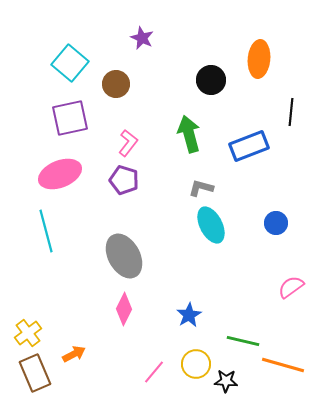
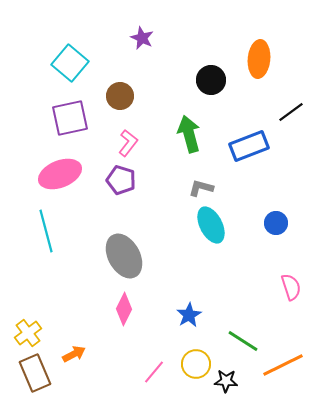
brown circle: moved 4 px right, 12 px down
black line: rotated 48 degrees clockwise
purple pentagon: moved 3 px left
pink semicircle: rotated 108 degrees clockwise
green line: rotated 20 degrees clockwise
orange line: rotated 42 degrees counterclockwise
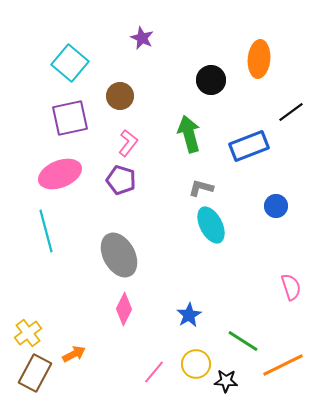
blue circle: moved 17 px up
gray ellipse: moved 5 px left, 1 px up
brown rectangle: rotated 51 degrees clockwise
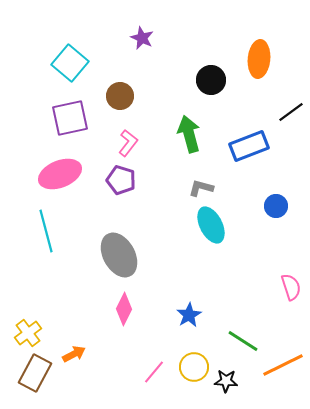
yellow circle: moved 2 px left, 3 px down
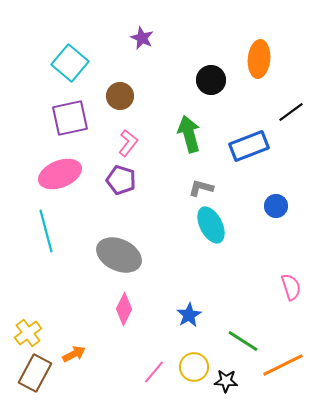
gray ellipse: rotated 36 degrees counterclockwise
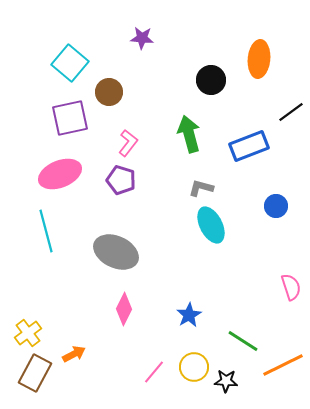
purple star: rotated 20 degrees counterclockwise
brown circle: moved 11 px left, 4 px up
gray ellipse: moved 3 px left, 3 px up
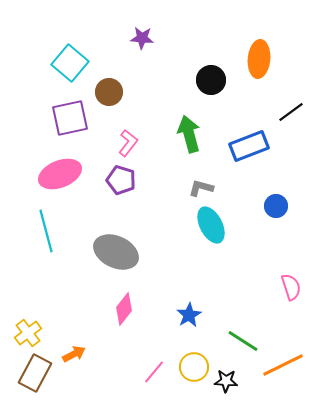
pink diamond: rotated 12 degrees clockwise
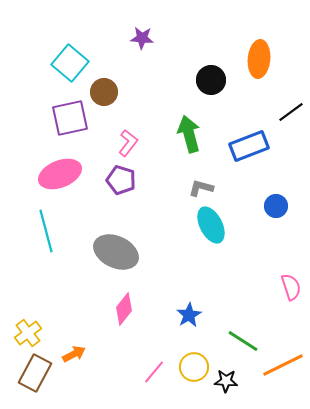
brown circle: moved 5 px left
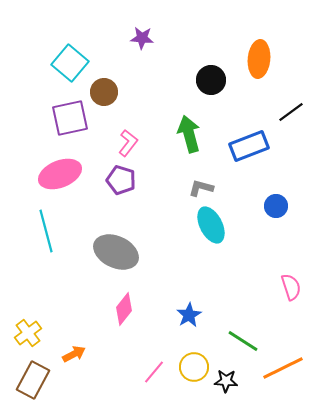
orange line: moved 3 px down
brown rectangle: moved 2 px left, 7 px down
